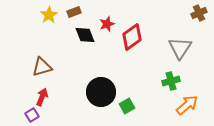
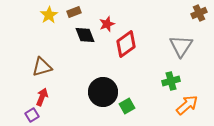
red diamond: moved 6 px left, 7 px down
gray triangle: moved 1 px right, 2 px up
black circle: moved 2 px right
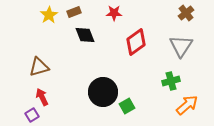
brown cross: moved 13 px left; rotated 14 degrees counterclockwise
red star: moved 7 px right, 11 px up; rotated 21 degrees clockwise
red diamond: moved 10 px right, 2 px up
brown triangle: moved 3 px left
red arrow: rotated 48 degrees counterclockwise
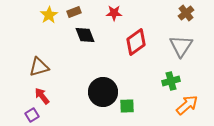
red arrow: moved 1 px up; rotated 12 degrees counterclockwise
green square: rotated 28 degrees clockwise
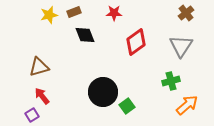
yellow star: rotated 18 degrees clockwise
green square: rotated 35 degrees counterclockwise
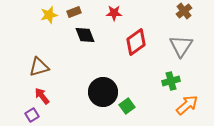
brown cross: moved 2 px left, 2 px up
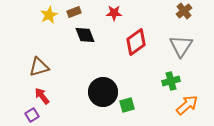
yellow star: rotated 12 degrees counterclockwise
green square: moved 1 px up; rotated 21 degrees clockwise
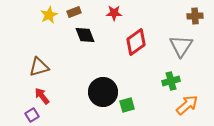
brown cross: moved 11 px right, 5 px down; rotated 35 degrees clockwise
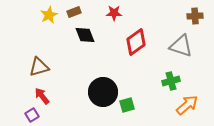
gray triangle: rotated 45 degrees counterclockwise
